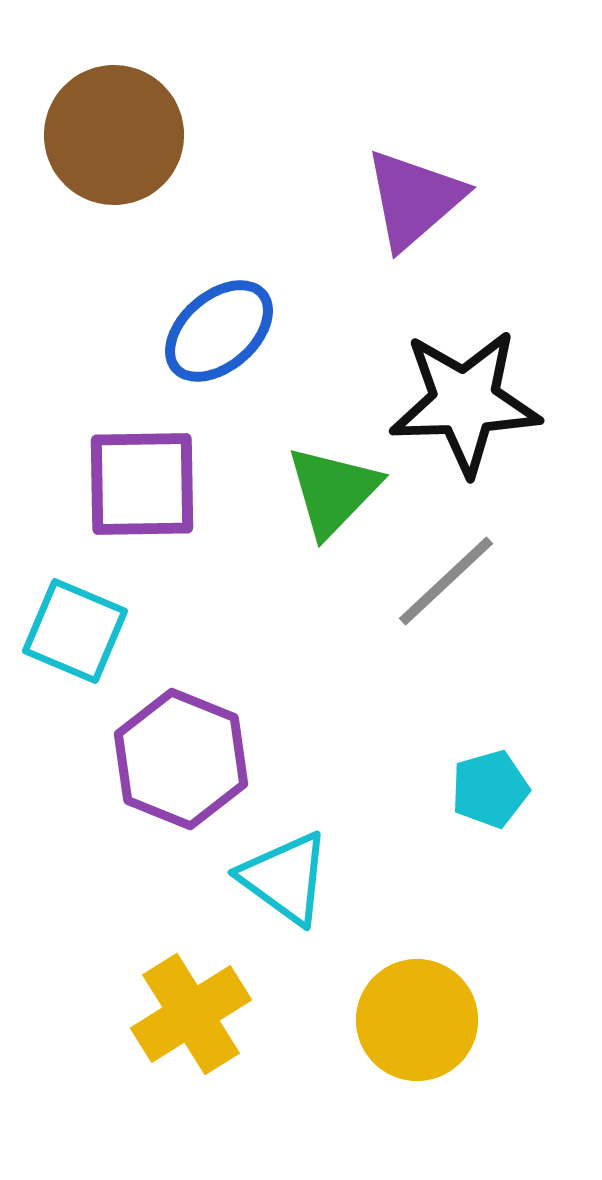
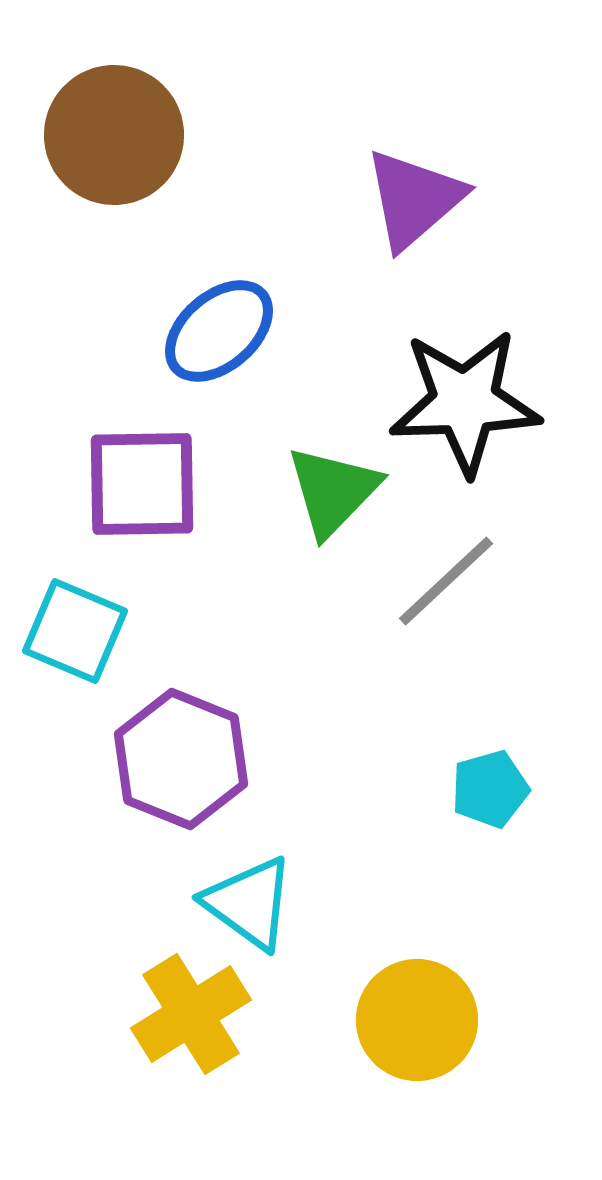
cyan triangle: moved 36 px left, 25 px down
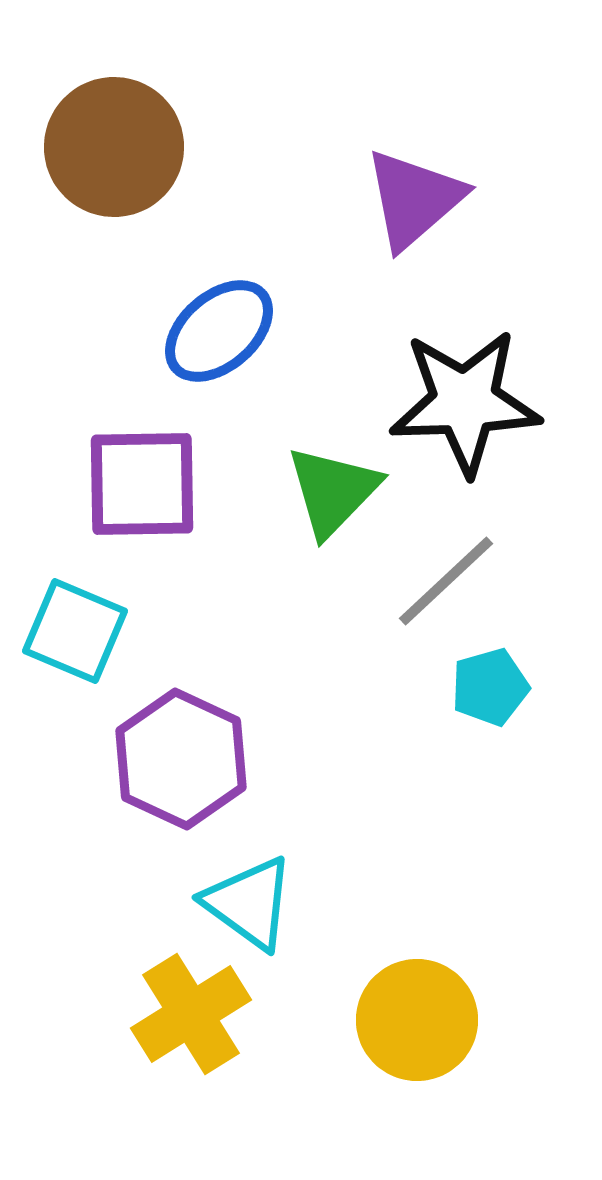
brown circle: moved 12 px down
purple hexagon: rotated 3 degrees clockwise
cyan pentagon: moved 102 px up
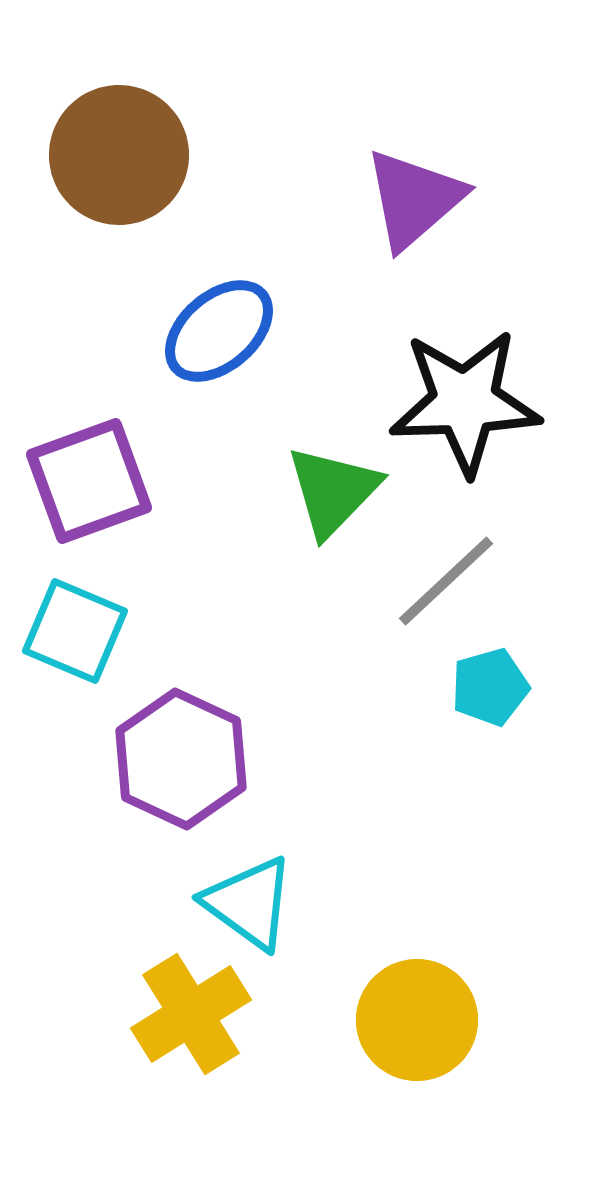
brown circle: moved 5 px right, 8 px down
purple square: moved 53 px left, 3 px up; rotated 19 degrees counterclockwise
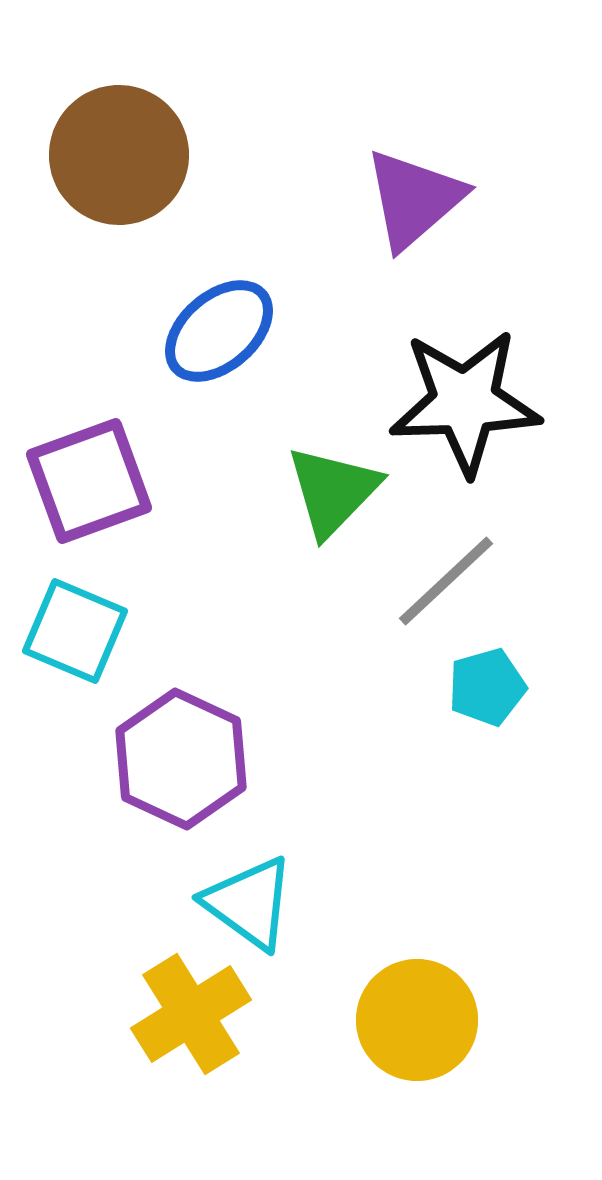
cyan pentagon: moved 3 px left
